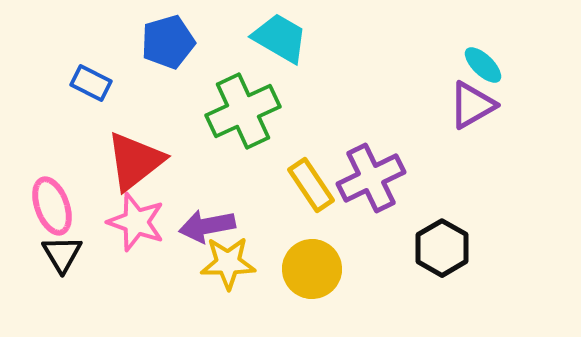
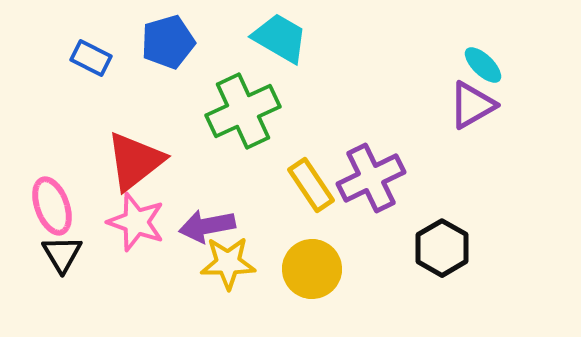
blue rectangle: moved 25 px up
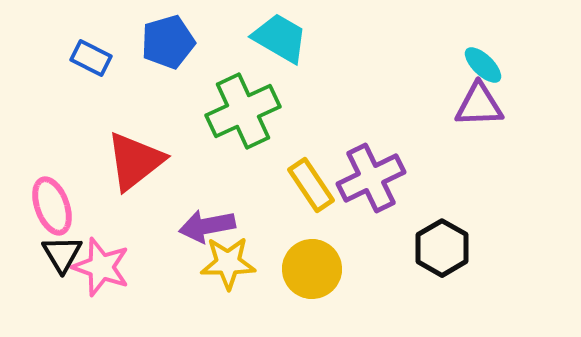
purple triangle: moved 7 px right; rotated 28 degrees clockwise
pink star: moved 35 px left, 45 px down
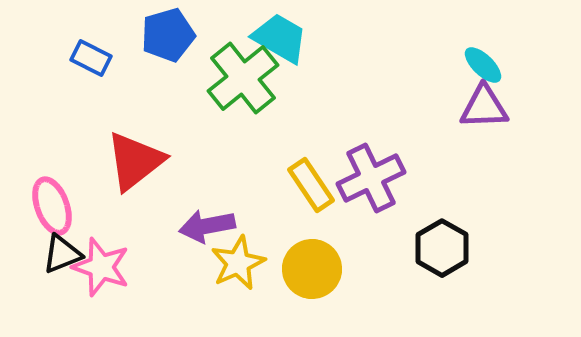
blue pentagon: moved 7 px up
purple triangle: moved 5 px right, 2 px down
green cross: moved 33 px up; rotated 14 degrees counterclockwise
black triangle: rotated 39 degrees clockwise
yellow star: moved 10 px right; rotated 24 degrees counterclockwise
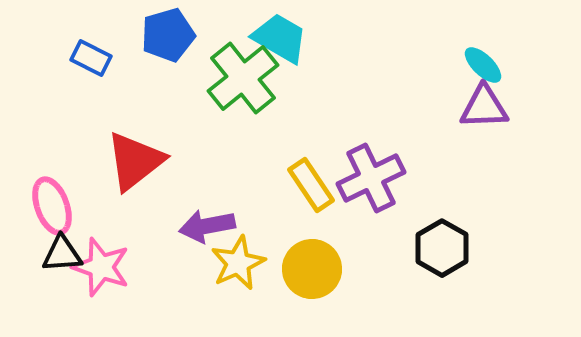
black triangle: rotated 18 degrees clockwise
